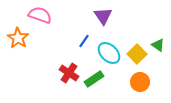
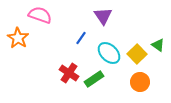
blue line: moved 3 px left, 3 px up
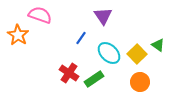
orange star: moved 3 px up
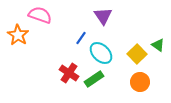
cyan ellipse: moved 8 px left
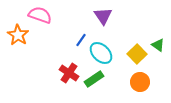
blue line: moved 2 px down
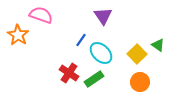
pink semicircle: moved 1 px right
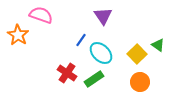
red cross: moved 2 px left
